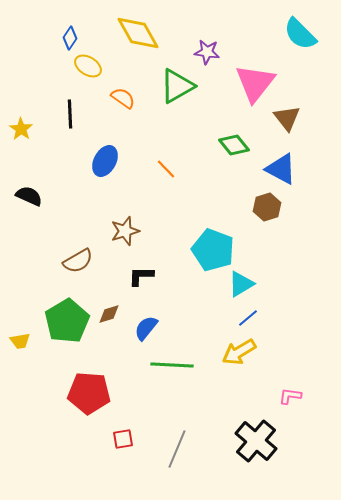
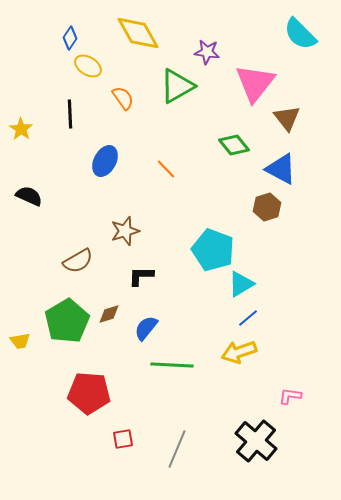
orange semicircle: rotated 20 degrees clockwise
yellow arrow: rotated 12 degrees clockwise
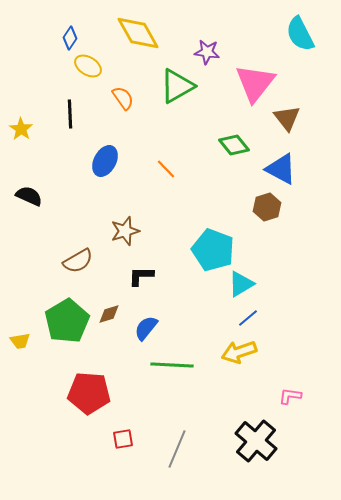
cyan semicircle: rotated 18 degrees clockwise
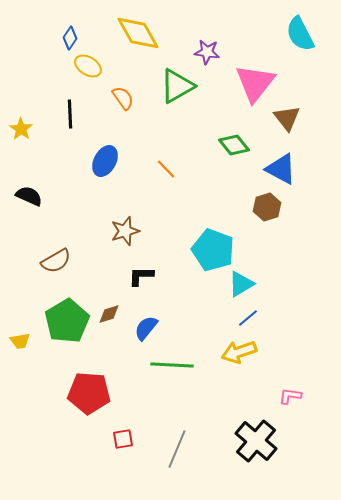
brown semicircle: moved 22 px left
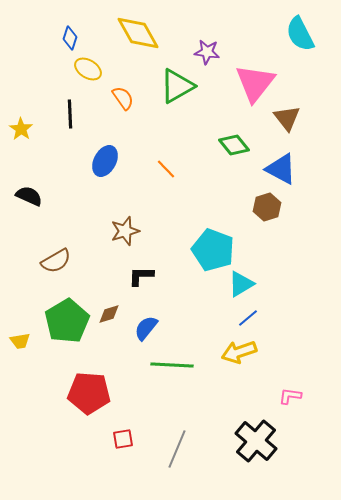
blue diamond: rotated 15 degrees counterclockwise
yellow ellipse: moved 3 px down
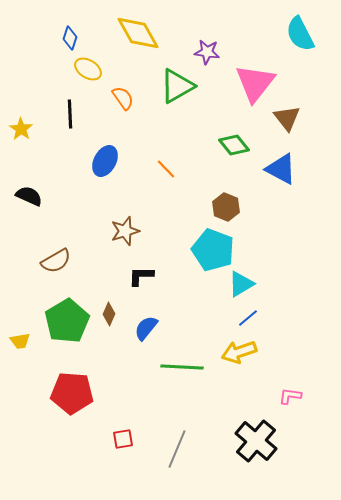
brown hexagon: moved 41 px left; rotated 20 degrees counterclockwise
brown diamond: rotated 50 degrees counterclockwise
green line: moved 10 px right, 2 px down
red pentagon: moved 17 px left
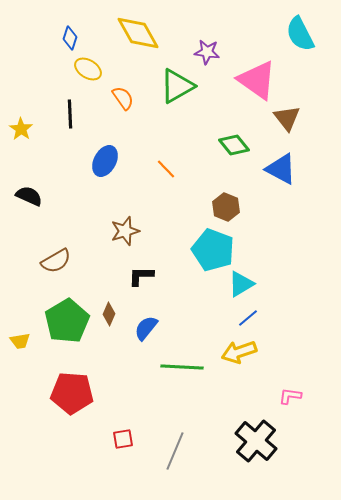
pink triangle: moved 2 px right, 3 px up; rotated 33 degrees counterclockwise
gray line: moved 2 px left, 2 px down
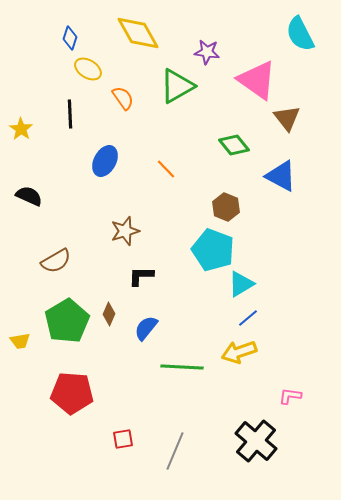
blue triangle: moved 7 px down
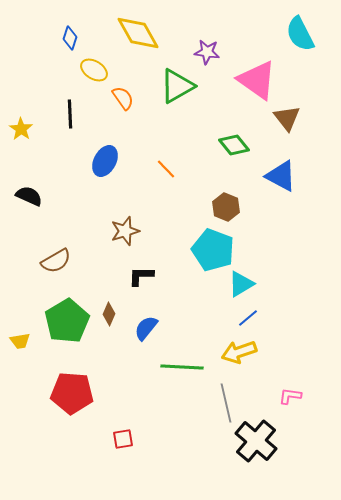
yellow ellipse: moved 6 px right, 1 px down
gray line: moved 51 px right, 48 px up; rotated 36 degrees counterclockwise
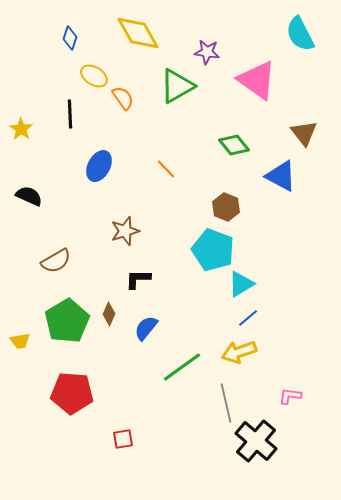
yellow ellipse: moved 6 px down
brown triangle: moved 17 px right, 15 px down
blue ellipse: moved 6 px left, 5 px down
black L-shape: moved 3 px left, 3 px down
green line: rotated 39 degrees counterclockwise
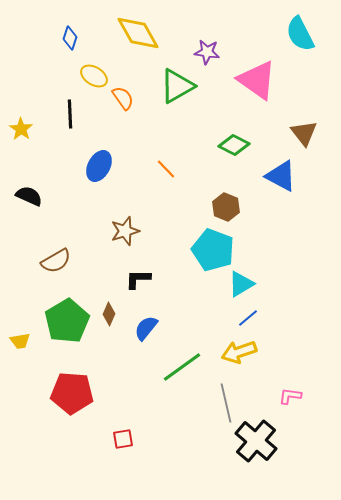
green diamond: rotated 24 degrees counterclockwise
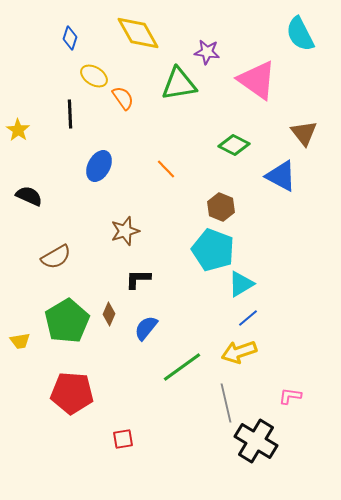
green triangle: moved 2 px right, 2 px up; rotated 21 degrees clockwise
yellow star: moved 3 px left, 1 px down
brown hexagon: moved 5 px left
brown semicircle: moved 4 px up
black cross: rotated 9 degrees counterclockwise
